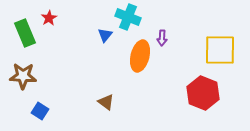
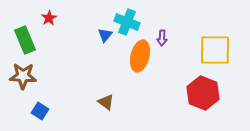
cyan cross: moved 1 px left, 5 px down
green rectangle: moved 7 px down
yellow square: moved 5 px left
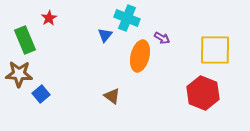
cyan cross: moved 4 px up
purple arrow: rotated 63 degrees counterclockwise
brown star: moved 4 px left, 2 px up
brown triangle: moved 6 px right, 6 px up
blue square: moved 1 px right, 17 px up; rotated 18 degrees clockwise
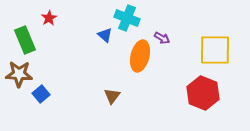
blue triangle: rotated 28 degrees counterclockwise
brown triangle: rotated 30 degrees clockwise
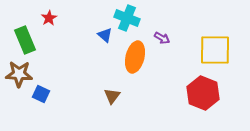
orange ellipse: moved 5 px left, 1 px down
blue square: rotated 24 degrees counterclockwise
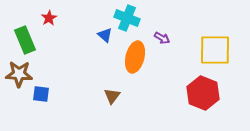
blue square: rotated 18 degrees counterclockwise
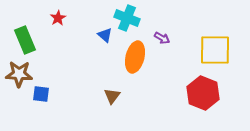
red star: moved 9 px right
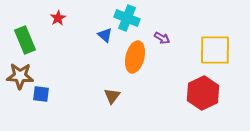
brown star: moved 1 px right, 2 px down
red hexagon: rotated 12 degrees clockwise
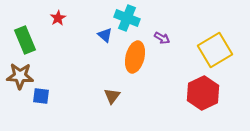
yellow square: rotated 32 degrees counterclockwise
blue square: moved 2 px down
